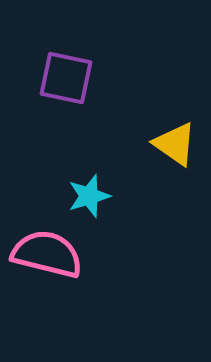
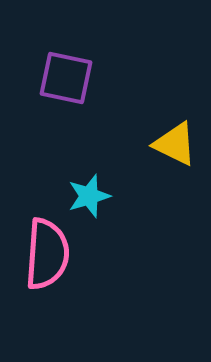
yellow triangle: rotated 9 degrees counterclockwise
pink semicircle: rotated 80 degrees clockwise
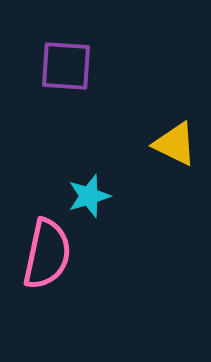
purple square: moved 12 px up; rotated 8 degrees counterclockwise
pink semicircle: rotated 8 degrees clockwise
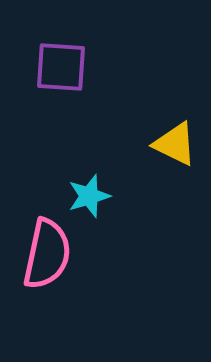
purple square: moved 5 px left, 1 px down
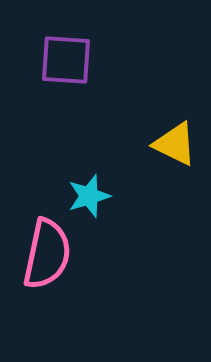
purple square: moved 5 px right, 7 px up
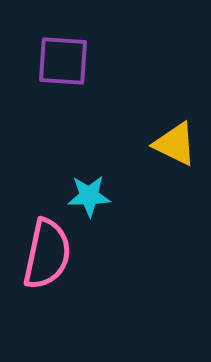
purple square: moved 3 px left, 1 px down
cyan star: rotated 15 degrees clockwise
